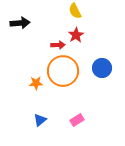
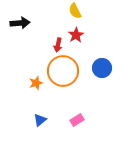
red arrow: rotated 104 degrees clockwise
orange star: rotated 16 degrees counterclockwise
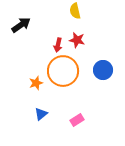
yellow semicircle: rotated 14 degrees clockwise
black arrow: moved 1 px right, 2 px down; rotated 30 degrees counterclockwise
red star: moved 1 px right, 5 px down; rotated 28 degrees counterclockwise
blue circle: moved 1 px right, 2 px down
blue triangle: moved 1 px right, 6 px up
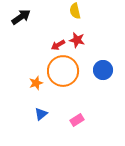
black arrow: moved 8 px up
red arrow: rotated 48 degrees clockwise
